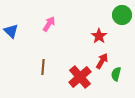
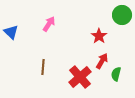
blue triangle: moved 1 px down
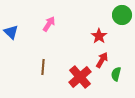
red arrow: moved 1 px up
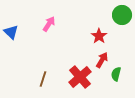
brown line: moved 12 px down; rotated 14 degrees clockwise
